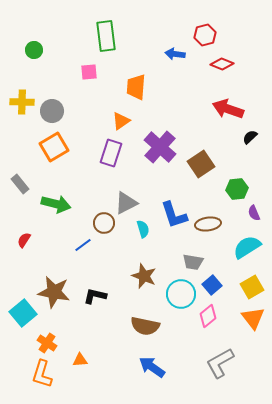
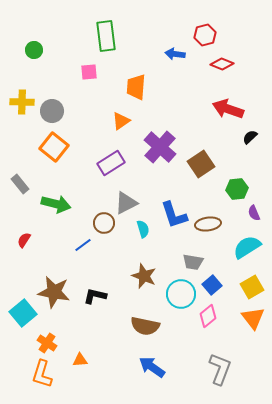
orange square at (54, 147): rotated 20 degrees counterclockwise
purple rectangle at (111, 153): moved 10 px down; rotated 40 degrees clockwise
gray L-shape at (220, 363): moved 6 px down; rotated 140 degrees clockwise
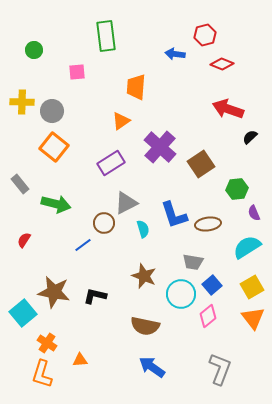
pink square at (89, 72): moved 12 px left
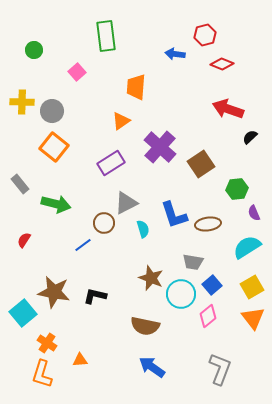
pink square at (77, 72): rotated 36 degrees counterclockwise
brown star at (144, 276): moved 7 px right, 2 px down
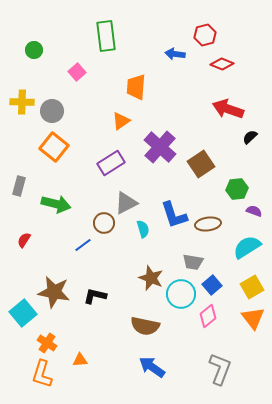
gray rectangle at (20, 184): moved 1 px left, 2 px down; rotated 54 degrees clockwise
purple semicircle at (254, 213): moved 2 px up; rotated 133 degrees clockwise
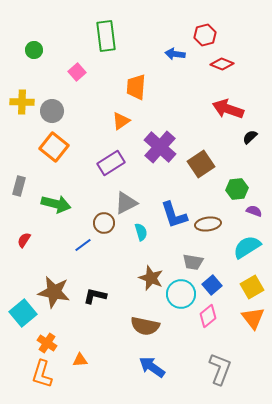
cyan semicircle at (143, 229): moved 2 px left, 3 px down
